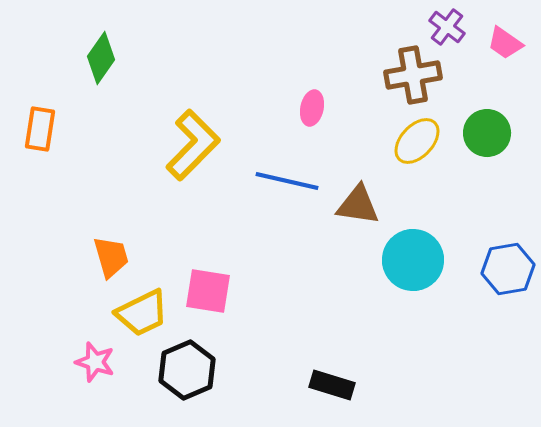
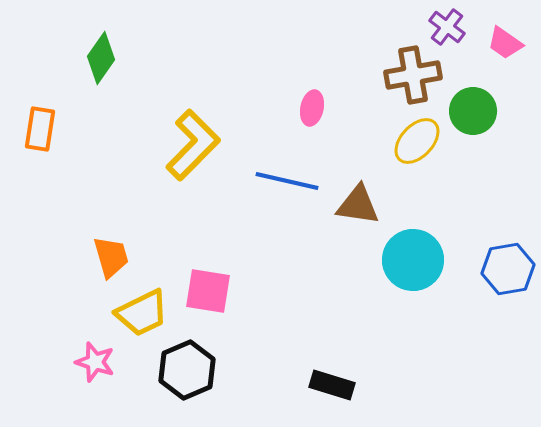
green circle: moved 14 px left, 22 px up
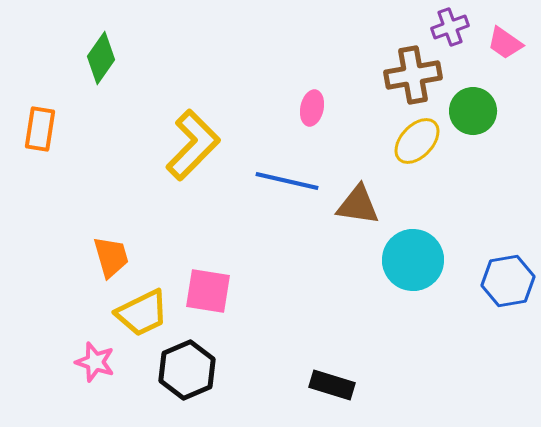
purple cross: moved 3 px right; rotated 33 degrees clockwise
blue hexagon: moved 12 px down
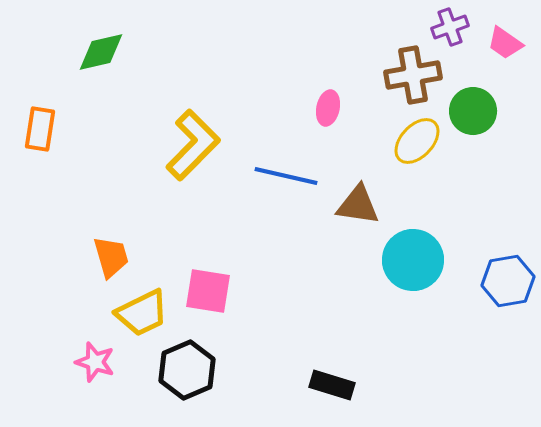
green diamond: moved 6 px up; rotated 42 degrees clockwise
pink ellipse: moved 16 px right
blue line: moved 1 px left, 5 px up
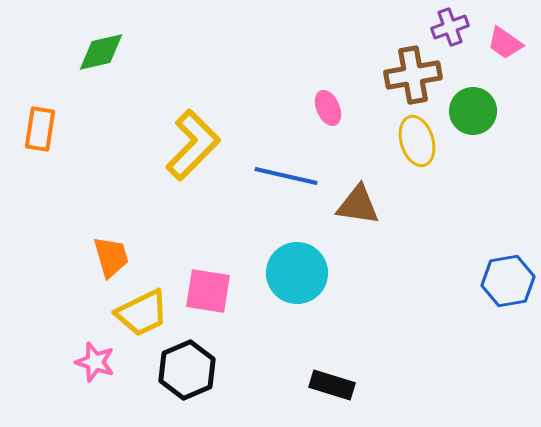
pink ellipse: rotated 36 degrees counterclockwise
yellow ellipse: rotated 60 degrees counterclockwise
cyan circle: moved 116 px left, 13 px down
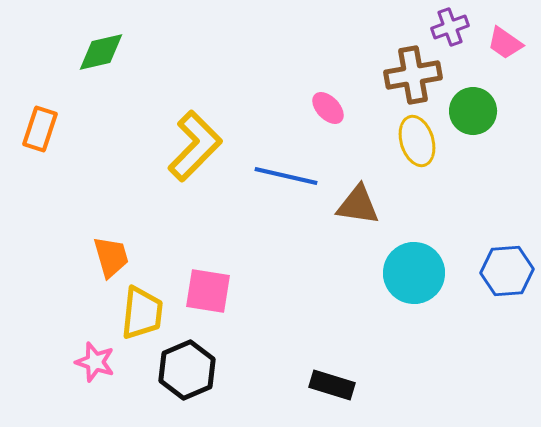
pink ellipse: rotated 20 degrees counterclockwise
orange rectangle: rotated 9 degrees clockwise
yellow L-shape: moved 2 px right, 1 px down
cyan circle: moved 117 px right
blue hexagon: moved 1 px left, 10 px up; rotated 6 degrees clockwise
yellow trapezoid: rotated 58 degrees counterclockwise
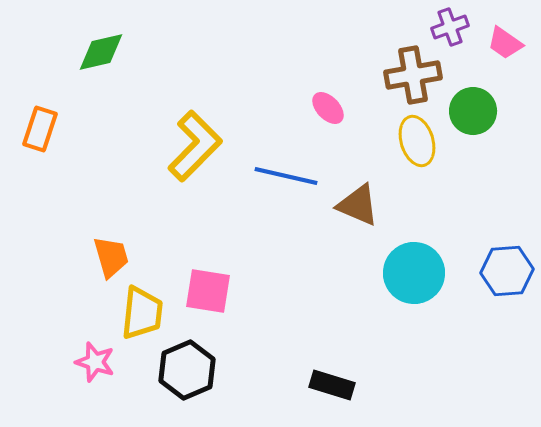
brown triangle: rotated 15 degrees clockwise
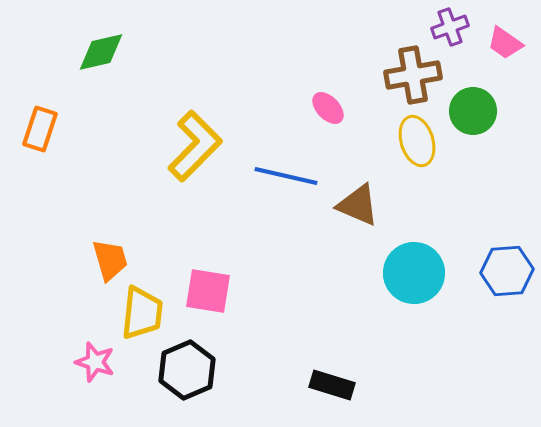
orange trapezoid: moved 1 px left, 3 px down
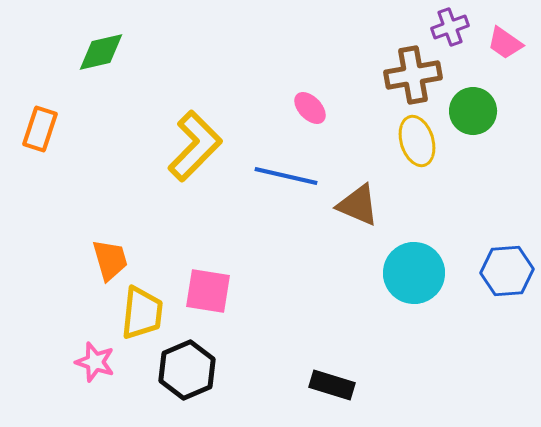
pink ellipse: moved 18 px left
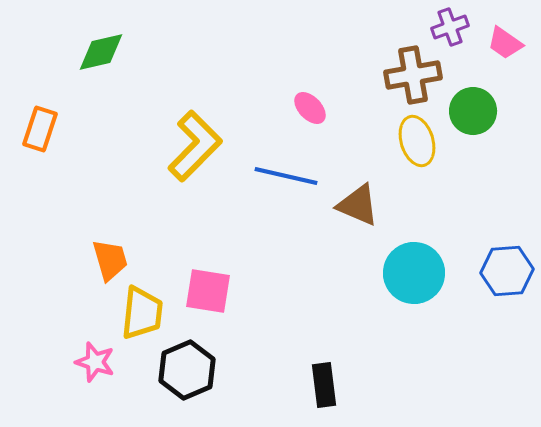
black rectangle: moved 8 px left; rotated 66 degrees clockwise
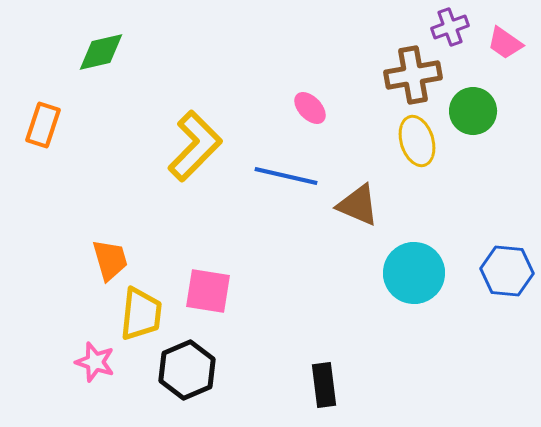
orange rectangle: moved 3 px right, 4 px up
blue hexagon: rotated 9 degrees clockwise
yellow trapezoid: moved 1 px left, 1 px down
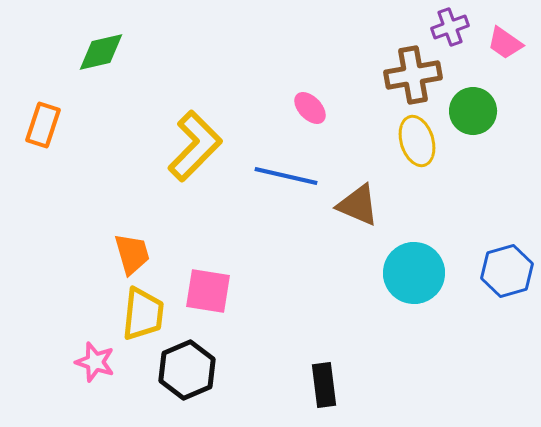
orange trapezoid: moved 22 px right, 6 px up
blue hexagon: rotated 21 degrees counterclockwise
yellow trapezoid: moved 2 px right
